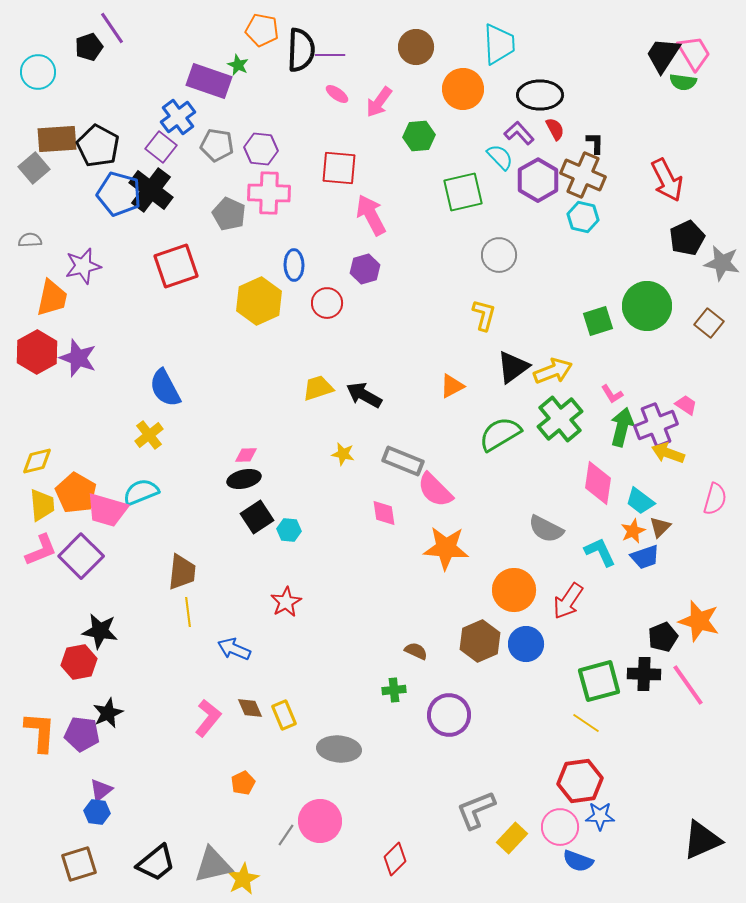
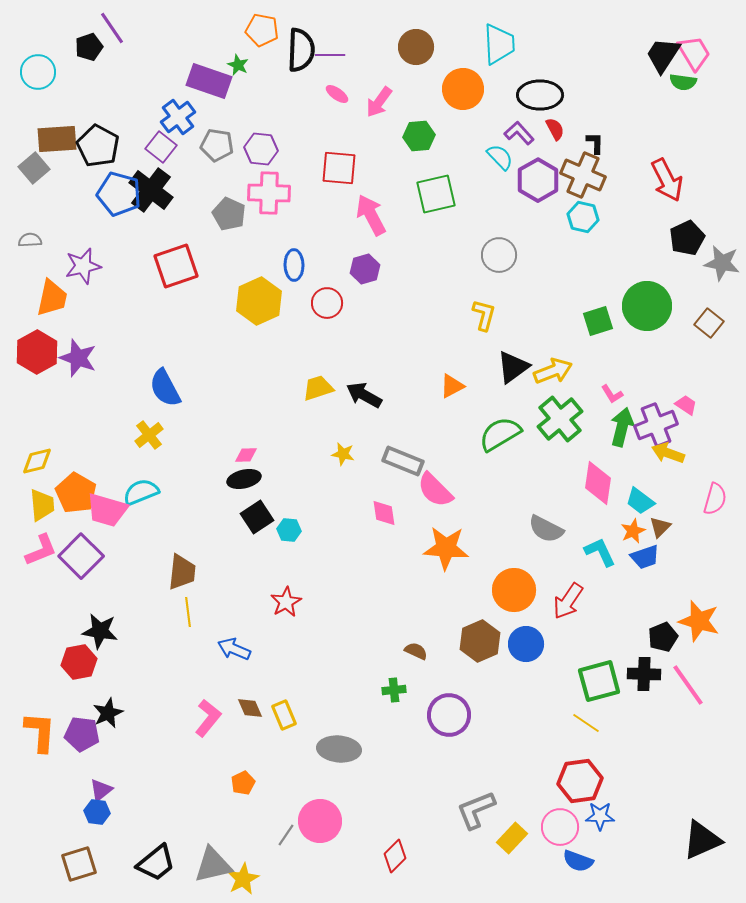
green square at (463, 192): moved 27 px left, 2 px down
red diamond at (395, 859): moved 3 px up
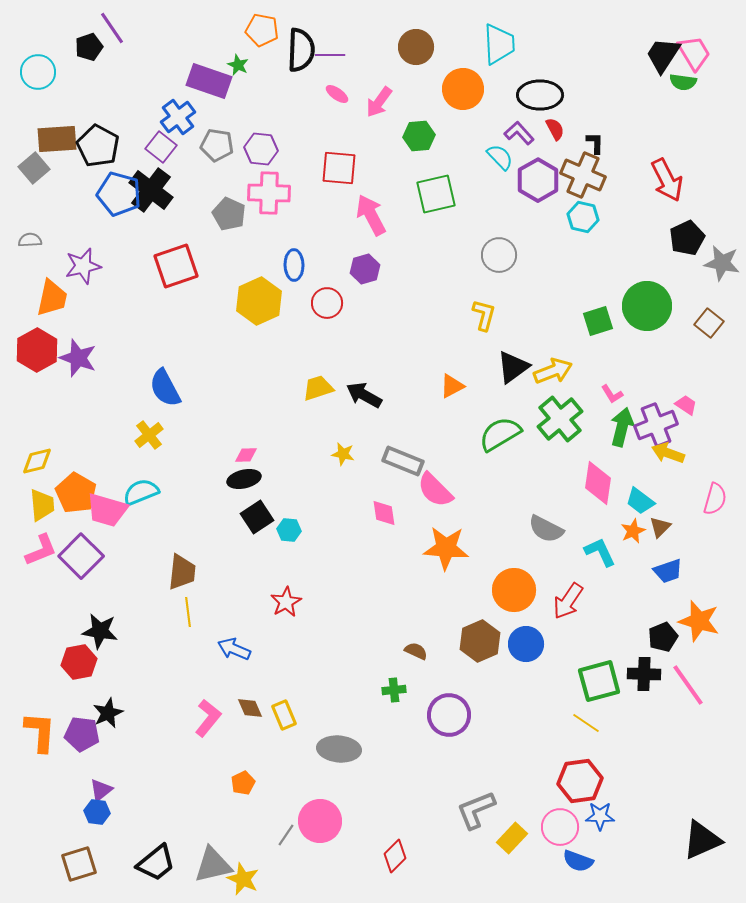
red hexagon at (37, 352): moved 2 px up
blue trapezoid at (645, 557): moved 23 px right, 14 px down
yellow star at (243, 879): rotated 20 degrees counterclockwise
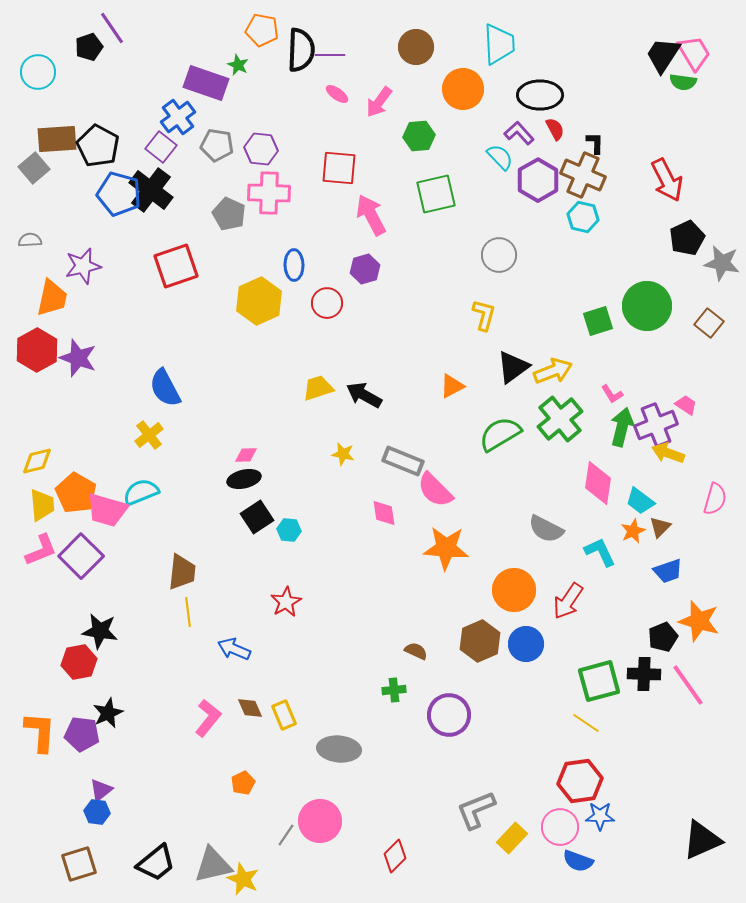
purple rectangle at (209, 81): moved 3 px left, 2 px down
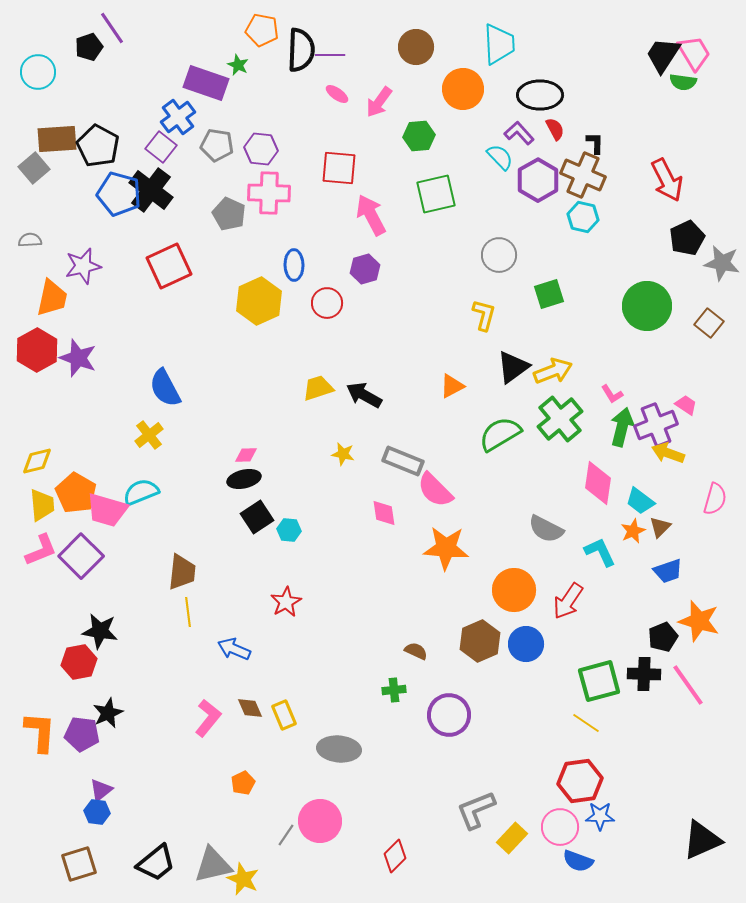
red square at (176, 266): moved 7 px left; rotated 6 degrees counterclockwise
green square at (598, 321): moved 49 px left, 27 px up
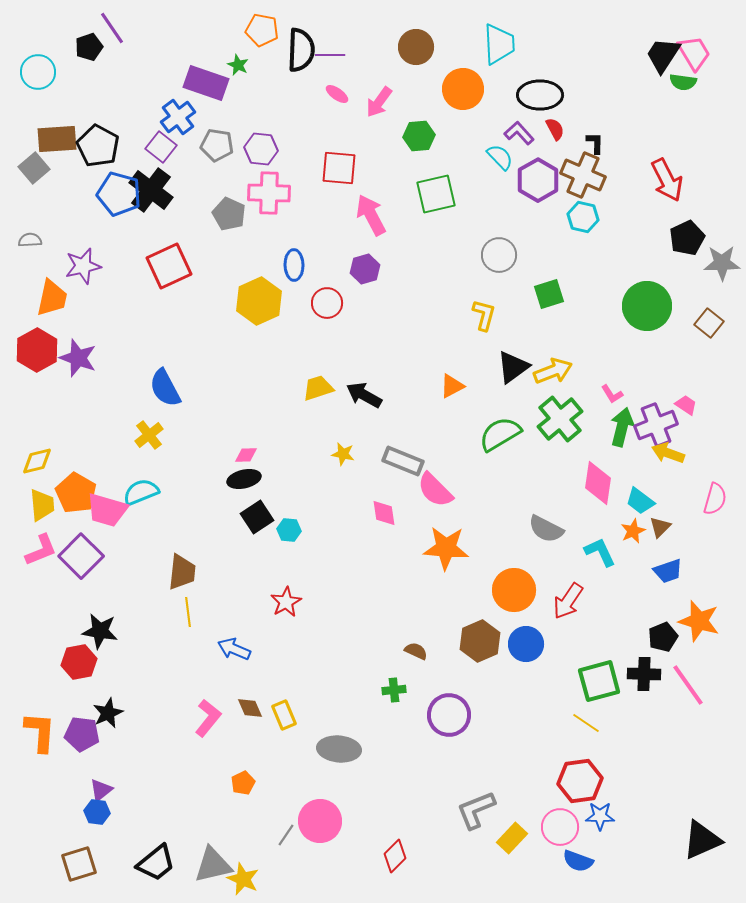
gray star at (722, 263): rotated 12 degrees counterclockwise
